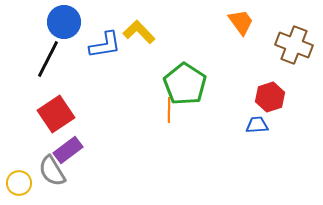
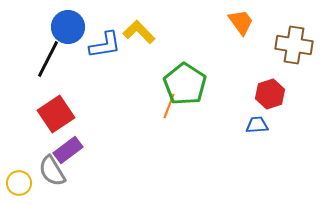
blue circle: moved 4 px right, 5 px down
brown cross: rotated 12 degrees counterclockwise
red hexagon: moved 3 px up
orange line: moved 4 px up; rotated 20 degrees clockwise
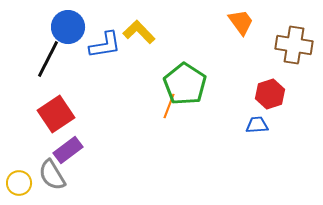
gray semicircle: moved 4 px down
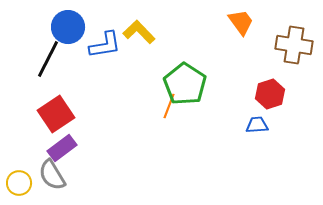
purple rectangle: moved 6 px left, 2 px up
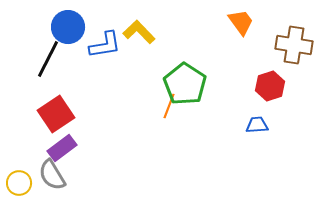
red hexagon: moved 8 px up
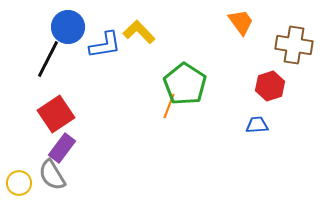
purple rectangle: rotated 16 degrees counterclockwise
